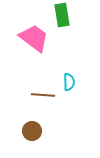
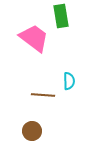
green rectangle: moved 1 px left, 1 px down
cyan semicircle: moved 1 px up
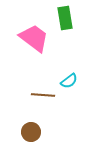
green rectangle: moved 4 px right, 2 px down
cyan semicircle: rotated 54 degrees clockwise
brown circle: moved 1 px left, 1 px down
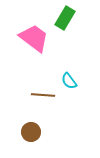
green rectangle: rotated 40 degrees clockwise
cyan semicircle: rotated 90 degrees clockwise
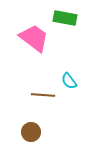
green rectangle: rotated 70 degrees clockwise
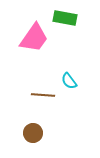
pink trapezoid: rotated 88 degrees clockwise
brown circle: moved 2 px right, 1 px down
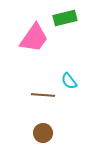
green rectangle: rotated 25 degrees counterclockwise
brown circle: moved 10 px right
